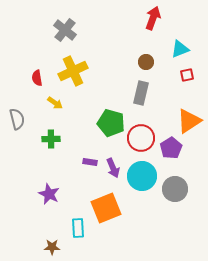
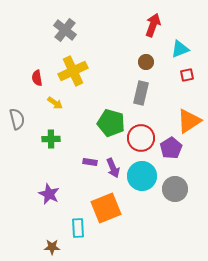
red arrow: moved 7 px down
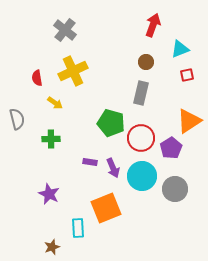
brown star: rotated 21 degrees counterclockwise
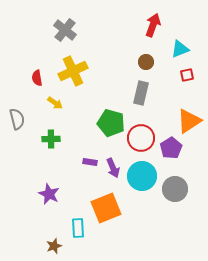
brown star: moved 2 px right, 1 px up
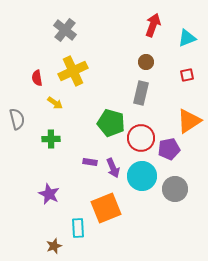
cyan triangle: moved 7 px right, 11 px up
purple pentagon: moved 2 px left, 1 px down; rotated 20 degrees clockwise
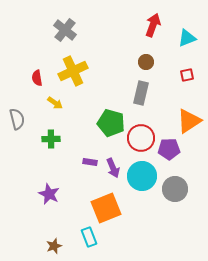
purple pentagon: rotated 10 degrees clockwise
cyan rectangle: moved 11 px right, 9 px down; rotated 18 degrees counterclockwise
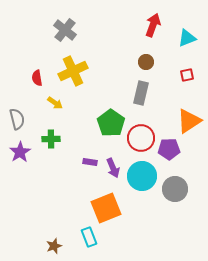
green pentagon: rotated 20 degrees clockwise
purple star: moved 29 px left, 42 px up; rotated 15 degrees clockwise
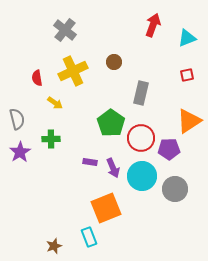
brown circle: moved 32 px left
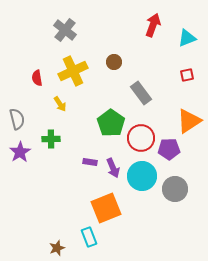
gray rectangle: rotated 50 degrees counterclockwise
yellow arrow: moved 5 px right, 1 px down; rotated 21 degrees clockwise
brown star: moved 3 px right, 2 px down
